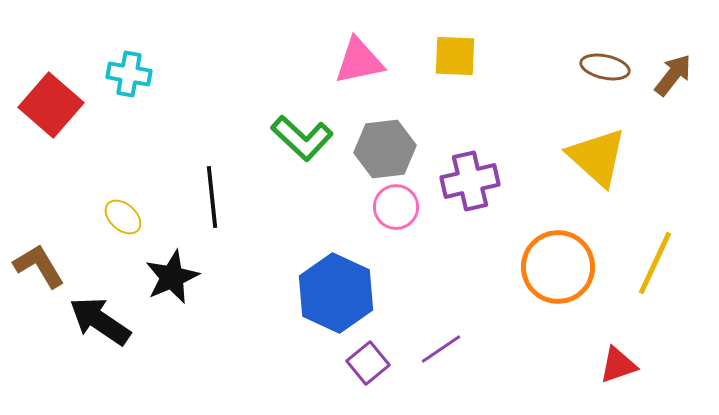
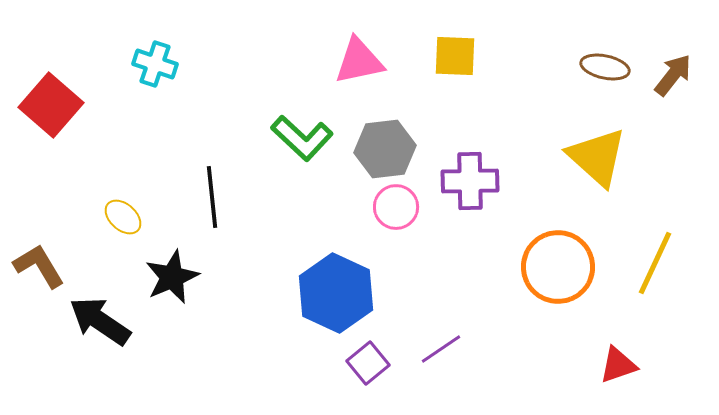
cyan cross: moved 26 px right, 10 px up; rotated 9 degrees clockwise
purple cross: rotated 12 degrees clockwise
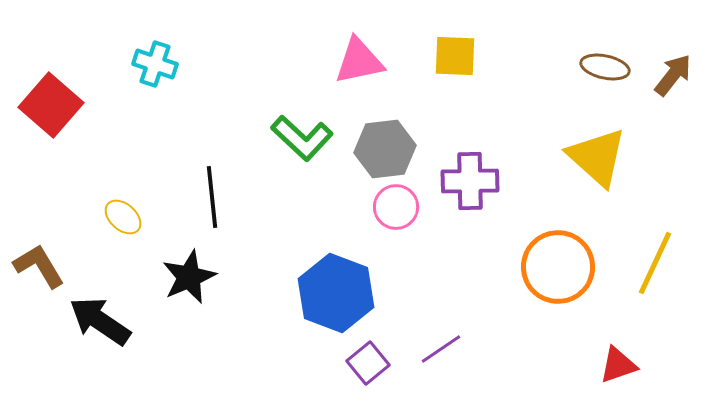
black star: moved 17 px right
blue hexagon: rotated 4 degrees counterclockwise
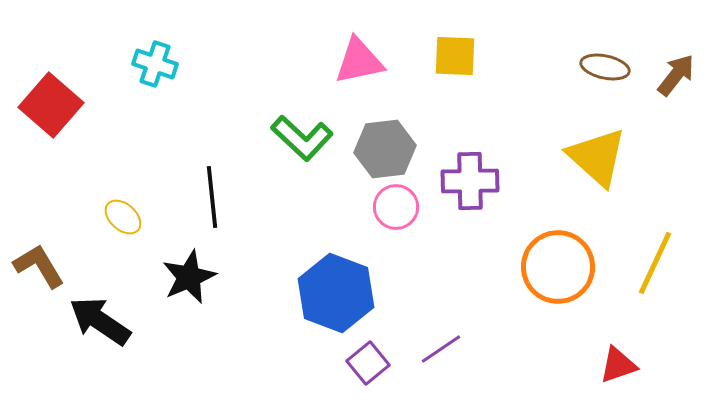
brown arrow: moved 3 px right
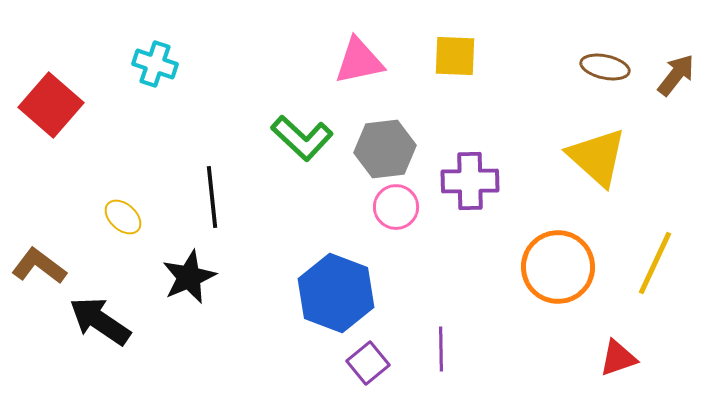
brown L-shape: rotated 22 degrees counterclockwise
purple line: rotated 57 degrees counterclockwise
red triangle: moved 7 px up
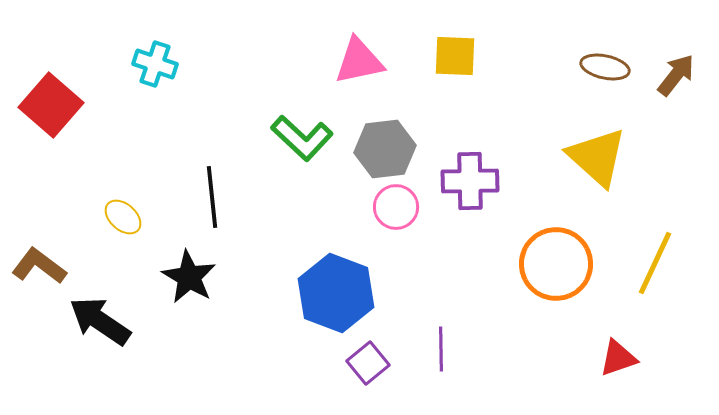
orange circle: moved 2 px left, 3 px up
black star: rotated 18 degrees counterclockwise
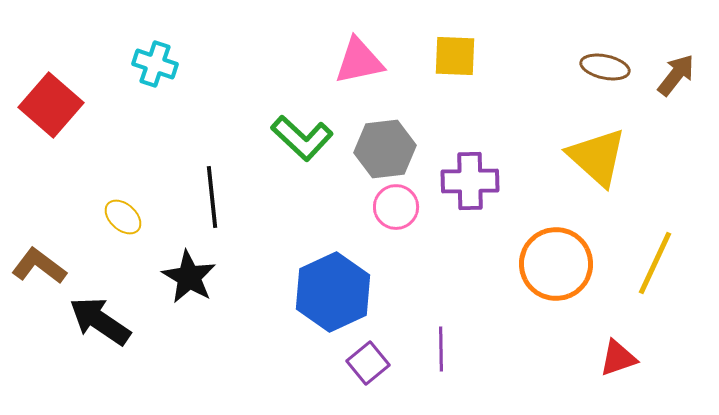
blue hexagon: moved 3 px left, 1 px up; rotated 14 degrees clockwise
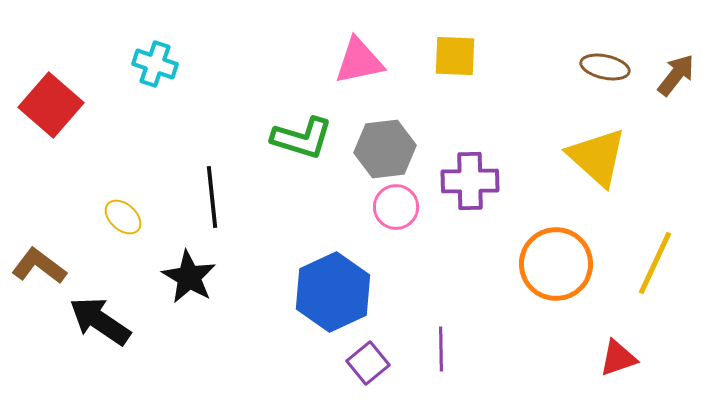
green L-shape: rotated 26 degrees counterclockwise
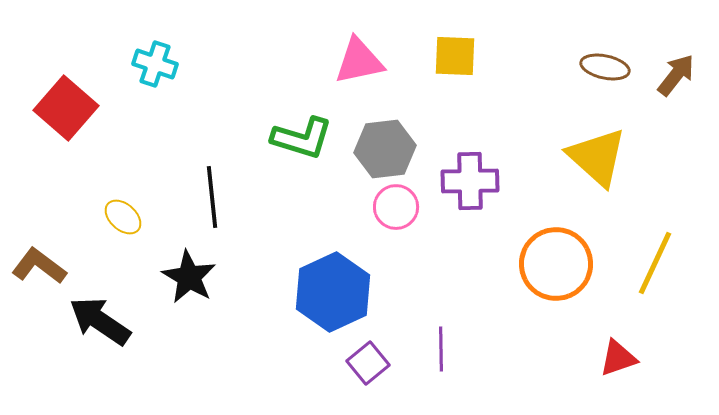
red square: moved 15 px right, 3 px down
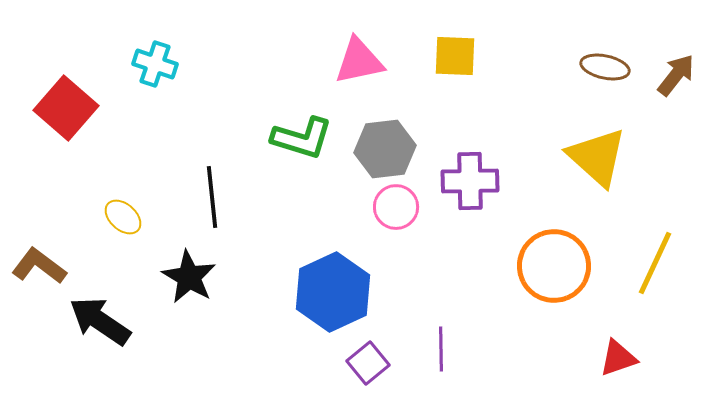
orange circle: moved 2 px left, 2 px down
